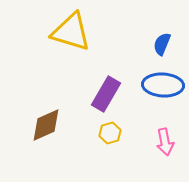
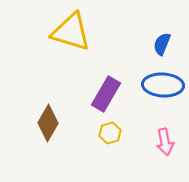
brown diamond: moved 2 px right, 2 px up; rotated 36 degrees counterclockwise
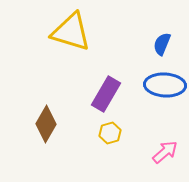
blue ellipse: moved 2 px right
brown diamond: moved 2 px left, 1 px down
pink arrow: moved 10 px down; rotated 120 degrees counterclockwise
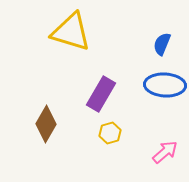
purple rectangle: moved 5 px left
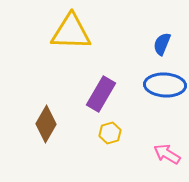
yellow triangle: rotated 15 degrees counterclockwise
pink arrow: moved 2 px right, 2 px down; rotated 108 degrees counterclockwise
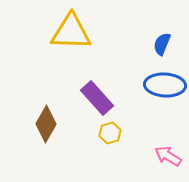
purple rectangle: moved 4 px left, 4 px down; rotated 72 degrees counterclockwise
pink arrow: moved 1 px right, 2 px down
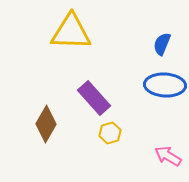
purple rectangle: moved 3 px left
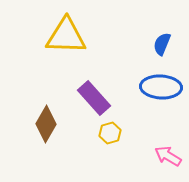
yellow triangle: moved 5 px left, 4 px down
blue ellipse: moved 4 px left, 2 px down
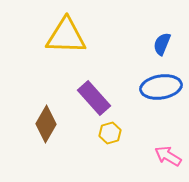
blue ellipse: rotated 12 degrees counterclockwise
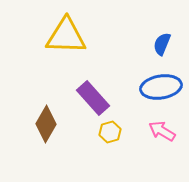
purple rectangle: moved 1 px left
yellow hexagon: moved 1 px up
pink arrow: moved 6 px left, 25 px up
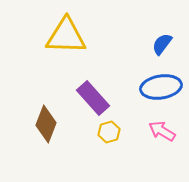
blue semicircle: rotated 15 degrees clockwise
brown diamond: rotated 9 degrees counterclockwise
yellow hexagon: moved 1 px left
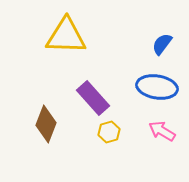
blue ellipse: moved 4 px left; rotated 18 degrees clockwise
